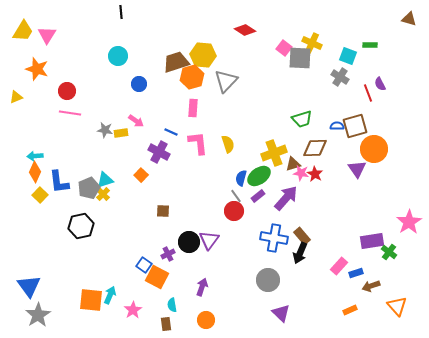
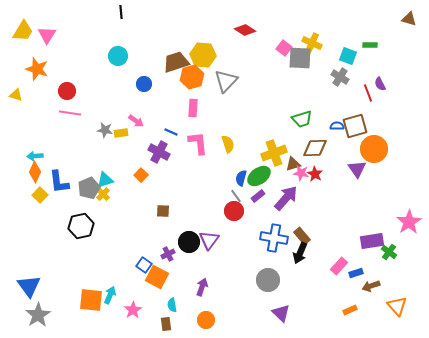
blue circle at (139, 84): moved 5 px right
yellow triangle at (16, 97): moved 2 px up; rotated 40 degrees clockwise
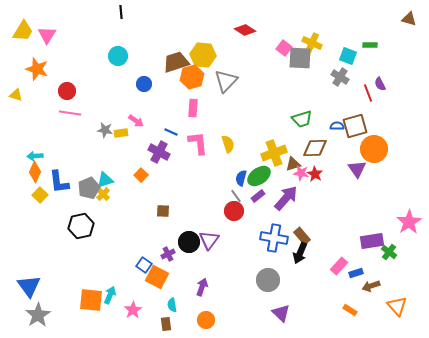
orange rectangle at (350, 310): rotated 56 degrees clockwise
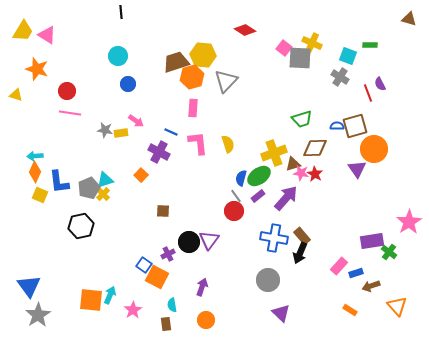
pink triangle at (47, 35): rotated 30 degrees counterclockwise
blue circle at (144, 84): moved 16 px left
yellow square at (40, 195): rotated 21 degrees counterclockwise
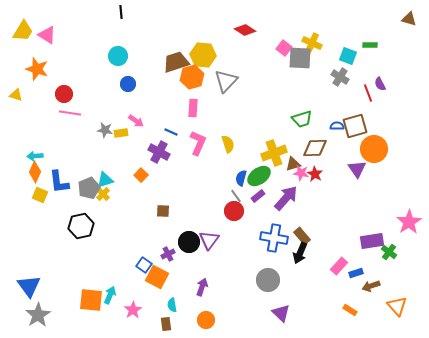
red circle at (67, 91): moved 3 px left, 3 px down
pink L-shape at (198, 143): rotated 30 degrees clockwise
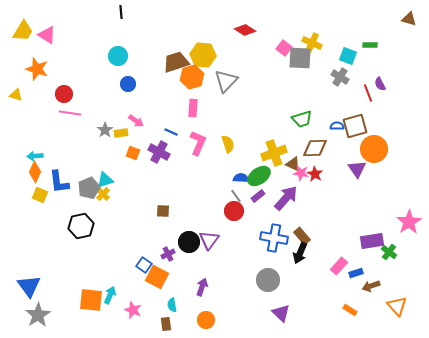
gray star at (105, 130): rotated 28 degrees clockwise
brown triangle at (293, 164): rotated 42 degrees clockwise
orange square at (141, 175): moved 8 px left, 22 px up; rotated 24 degrees counterclockwise
blue semicircle at (241, 178): rotated 77 degrees clockwise
pink star at (133, 310): rotated 18 degrees counterclockwise
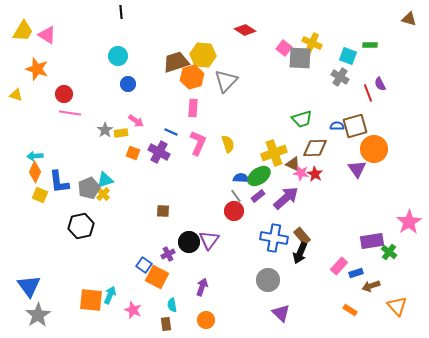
purple arrow at (286, 198): rotated 8 degrees clockwise
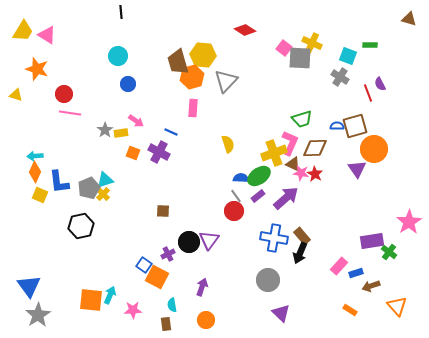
brown trapezoid at (176, 62): moved 2 px right; rotated 88 degrees counterclockwise
pink L-shape at (198, 143): moved 92 px right
pink star at (133, 310): rotated 24 degrees counterclockwise
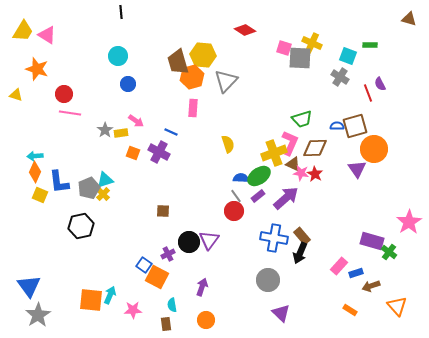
pink square at (284, 48): rotated 21 degrees counterclockwise
purple rectangle at (372, 241): rotated 25 degrees clockwise
